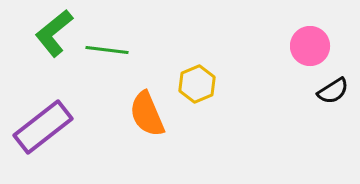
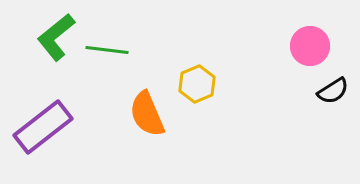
green L-shape: moved 2 px right, 4 px down
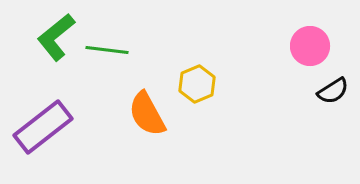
orange semicircle: rotated 6 degrees counterclockwise
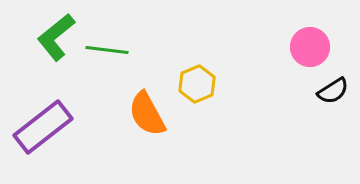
pink circle: moved 1 px down
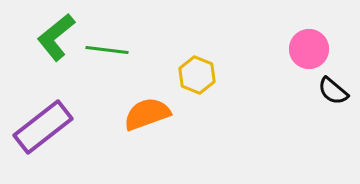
pink circle: moved 1 px left, 2 px down
yellow hexagon: moved 9 px up; rotated 15 degrees counterclockwise
black semicircle: rotated 72 degrees clockwise
orange semicircle: rotated 99 degrees clockwise
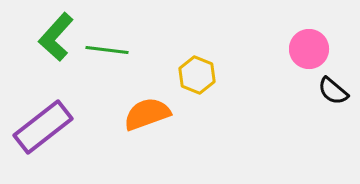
green L-shape: rotated 9 degrees counterclockwise
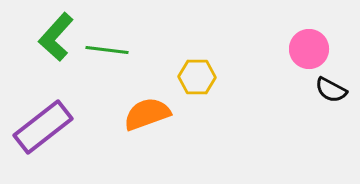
yellow hexagon: moved 2 px down; rotated 21 degrees counterclockwise
black semicircle: moved 2 px left, 1 px up; rotated 12 degrees counterclockwise
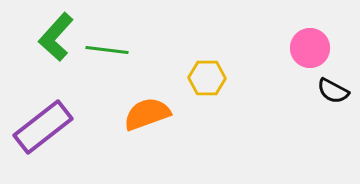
pink circle: moved 1 px right, 1 px up
yellow hexagon: moved 10 px right, 1 px down
black semicircle: moved 2 px right, 1 px down
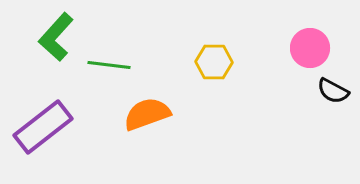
green line: moved 2 px right, 15 px down
yellow hexagon: moved 7 px right, 16 px up
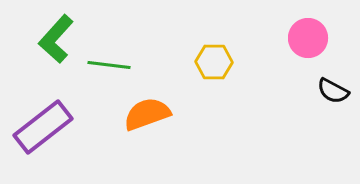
green L-shape: moved 2 px down
pink circle: moved 2 px left, 10 px up
